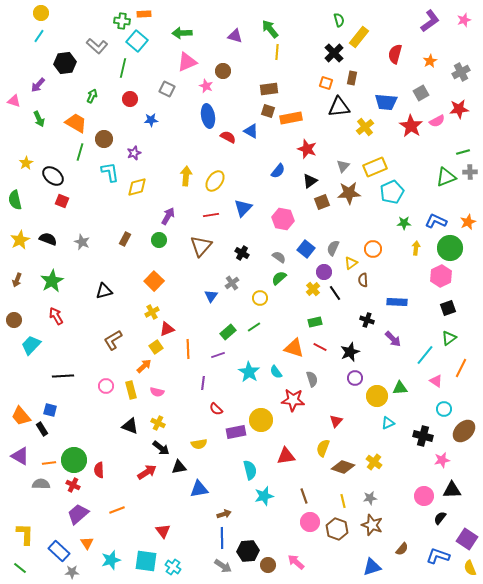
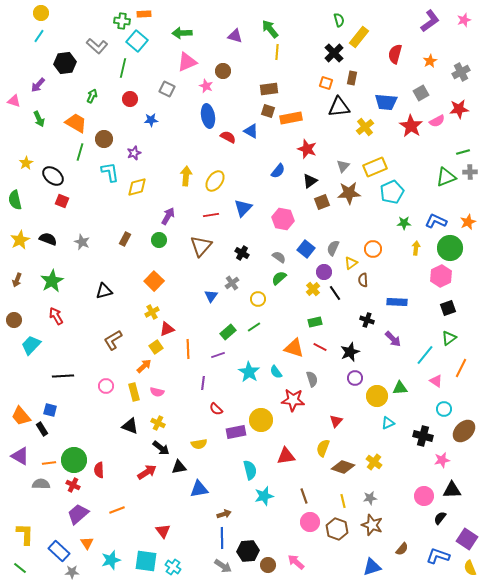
yellow circle at (260, 298): moved 2 px left, 1 px down
yellow rectangle at (131, 390): moved 3 px right, 2 px down
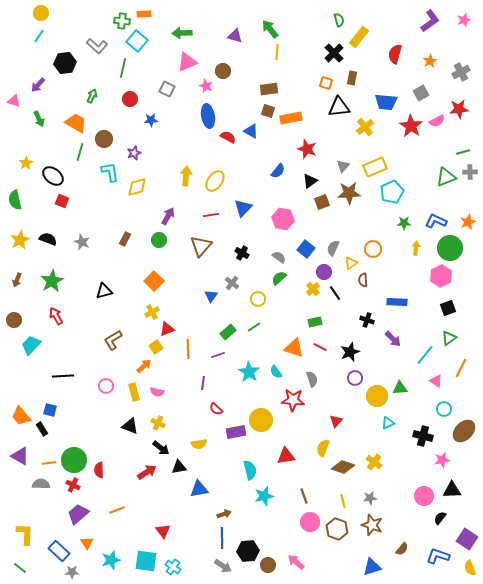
gray cross at (232, 283): rotated 16 degrees counterclockwise
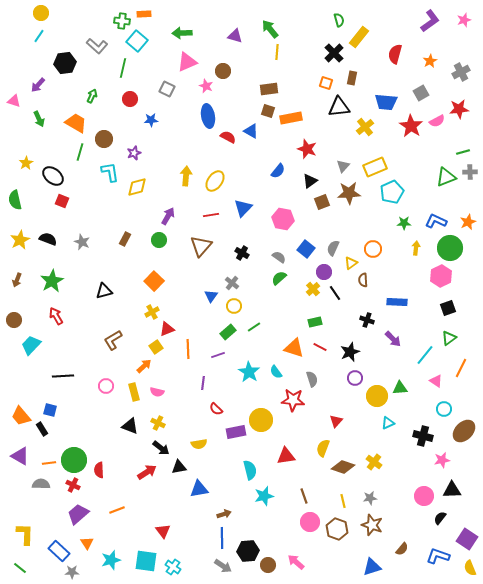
yellow circle at (258, 299): moved 24 px left, 7 px down
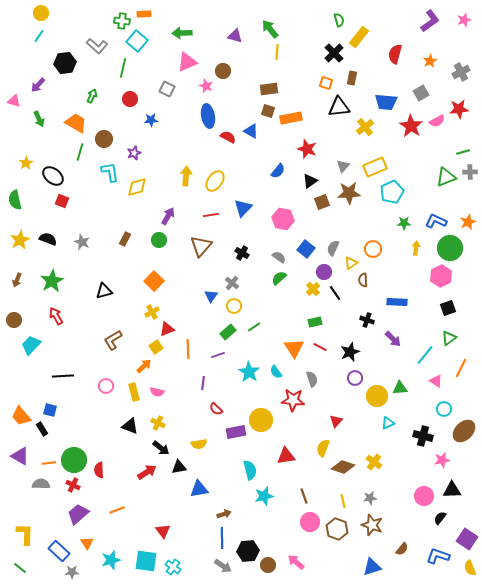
orange triangle at (294, 348): rotated 40 degrees clockwise
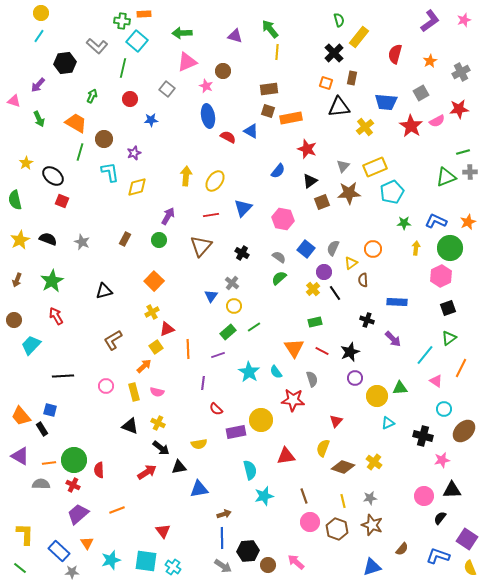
gray square at (167, 89): rotated 14 degrees clockwise
red line at (320, 347): moved 2 px right, 4 px down
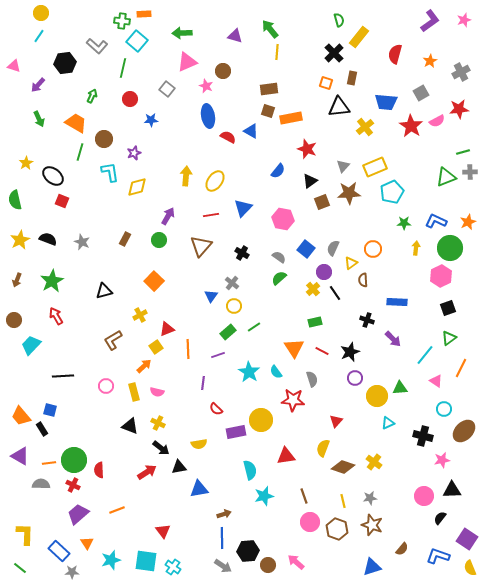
pink triangle at (14, 101): moved 35 px up
yellow cross at (152, 312): moved 12 px left, 3 px down
